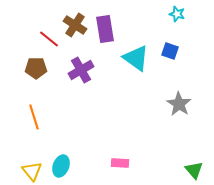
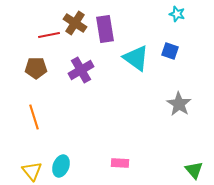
brown cross: moved 2 px up
red line: moved 4 px up; rotated 50 degrees counterclockwise
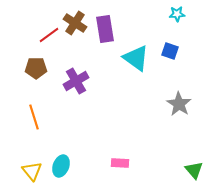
cyan star: rotated 21 degrees counterclockwise
red line: rotated 25 degrees counterclockwise
purple cross: moved 5 px left, 11 px down
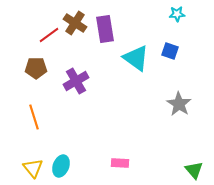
yellow triangle: moved 1 px right, 3 px up
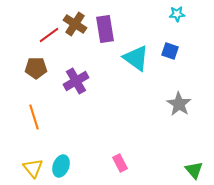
brown cross: moved 1 px down
pink rectangle: rotated 60 degrees clockwise
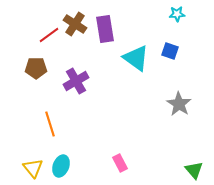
orange line: moved 16 px right, 7 px down
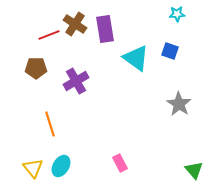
red line: rotated 15 degrees clockwise
cyan ellipse: rotated 10 degrees clockwise
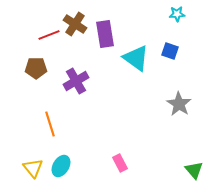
purple rectangle: moved 5 px down
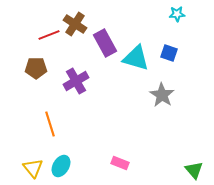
purple rectangle: moved 9 px down; rotated 20 degrees counterclockwise
blue square: moved 1 px left, 2 px down
cyan triangle: rotated 20 degrees counterclockwise
gray star: moved 17 px left, 9 px up
pink rectangle: rotated 42 degrees counterclockwise
